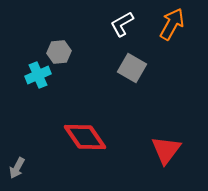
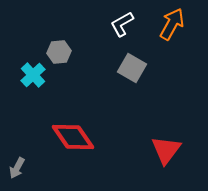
cyan cross: moved 5 px left; rotated 20 degrees counterclockwise
red diamond: moved 12 px left
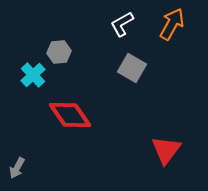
red diamond: moved 3 px left, 22 px up
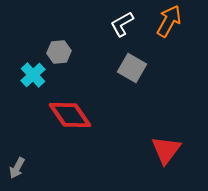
orange arrow: moved 3 px left, 3 px up
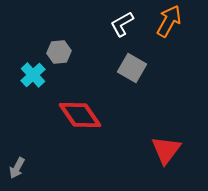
red diamond: moved 10 px right
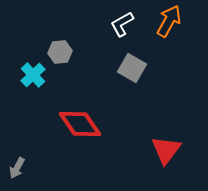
gray hexagon: moved 1 px right
red diamond: moved 9 px down
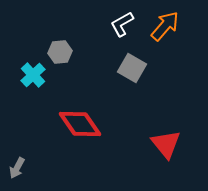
orange arrow: moved 4 px left, 5 px down; rotated 12 degrees clockwise
red triangle: moved 6 px up; rotated 16 degrees counterclockwise
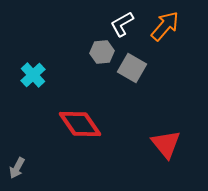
gray hexagon: moved 42 px right
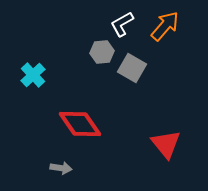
gray arrow: moved 44 px right; rotated 110 degrees counterclockwise
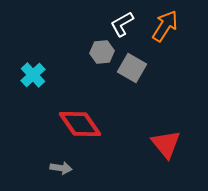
orange arrow: rotated 8 degrees counterclockwise
